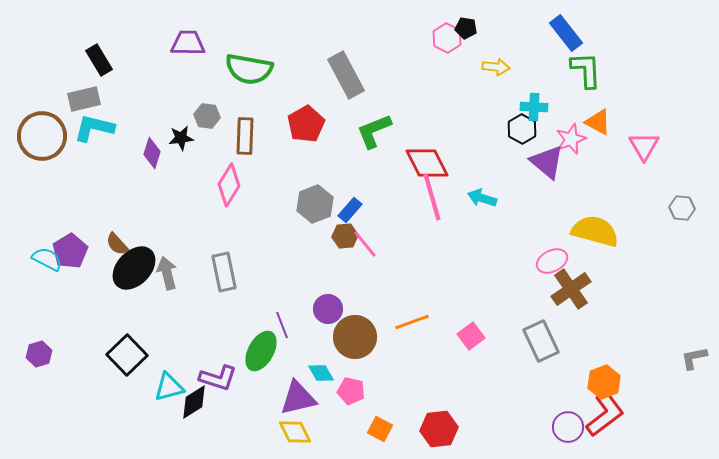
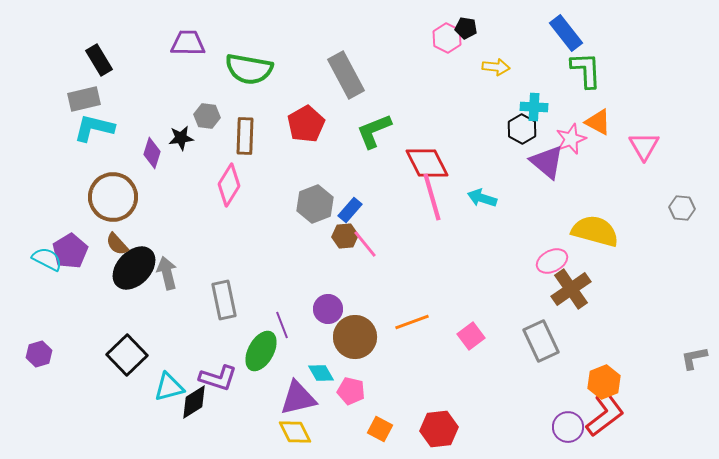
brown circle at (42, 136): moved 71 px right, 61 px down
gray rectangle at (224, 272): moved 28 px down
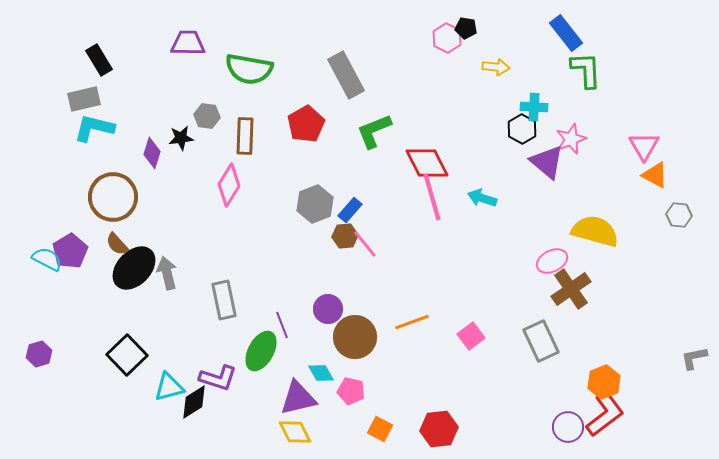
orange triangle at (598, 122): moved 57 px right, 53 px down
gray hexagon at (682, 208): moved 3 px left, 7 px down
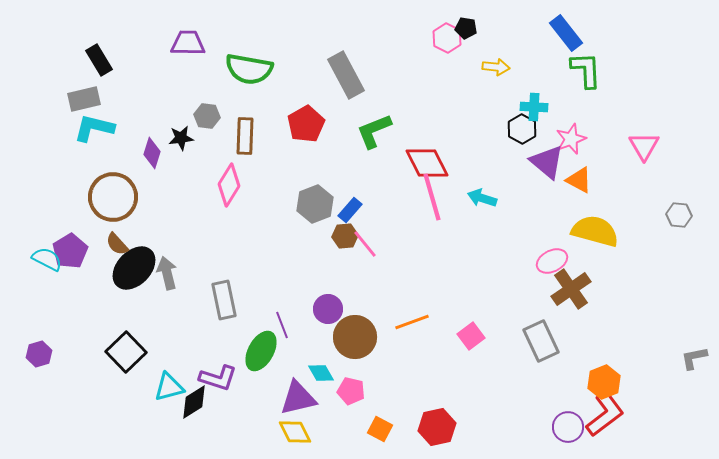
orange triangle at (655, 175): moved 76 px left, 5 px down
black square at (127, 355): moved 1 px left, 3 px up
red hexagon at (439, 429): moved 2 px left, 2 px up; rotated 6 degrees counterclockwise
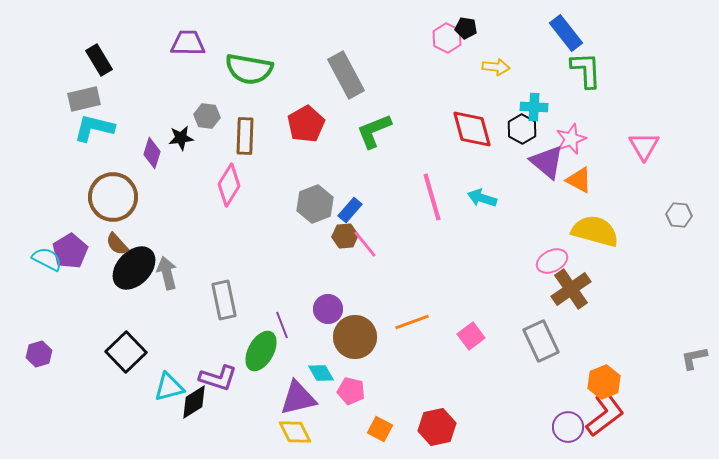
red diamond at (427, 163): moved 45 px right, 34 px up; rotated 12 degrees clockwise
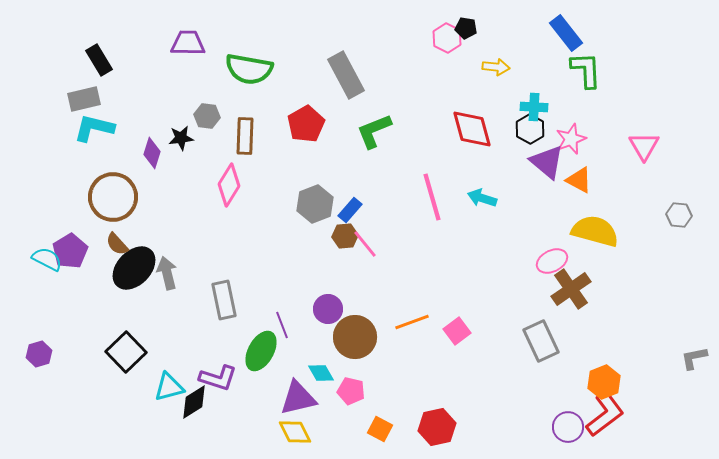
black hexagon at (522, 129): moved 8 px right
pink square at (471, 336): moved 14 px left, 5 px up
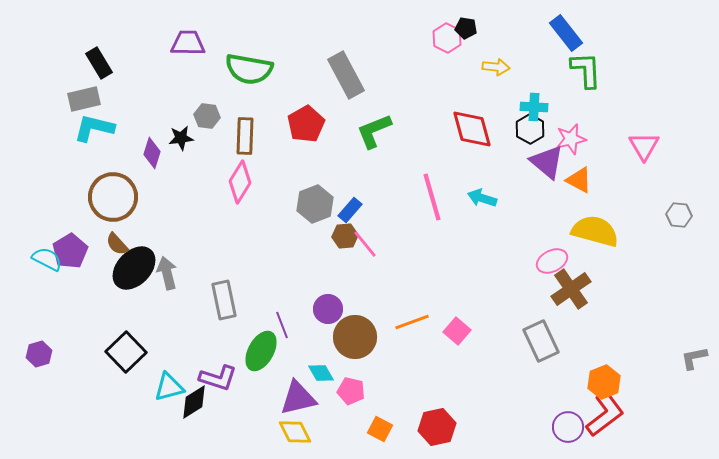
black rectangle at (99, 60): moved 3 px down
pink star at (571, 139): rotated 8 degrees clockwise
pink diamond at (229, 185): moved 11 px right, 3 px up
pink square at (457, 331): rotated 12 degrees counterclockwise
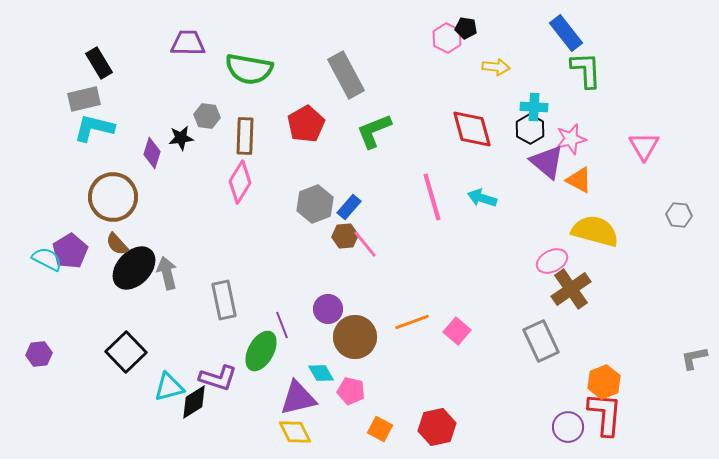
blue rectangle at (350, 210): moved 1 px left, 3 px up
purple hexagon at (39, 354): rotated 10 degrees clockwise
red L-shape at (605, 414): rotated 48 degrees counterclockwise
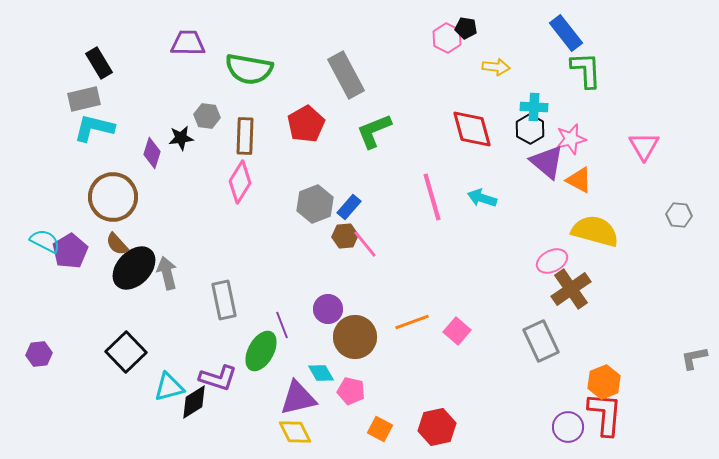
cyan semicircle at (47, 259): moved 2 px left, 18 px up
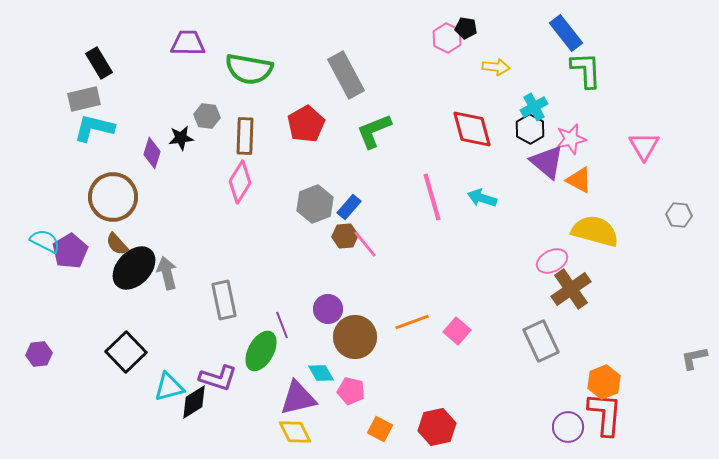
cyan cross at (534, 107): rotated 32 degrees counterclockwise
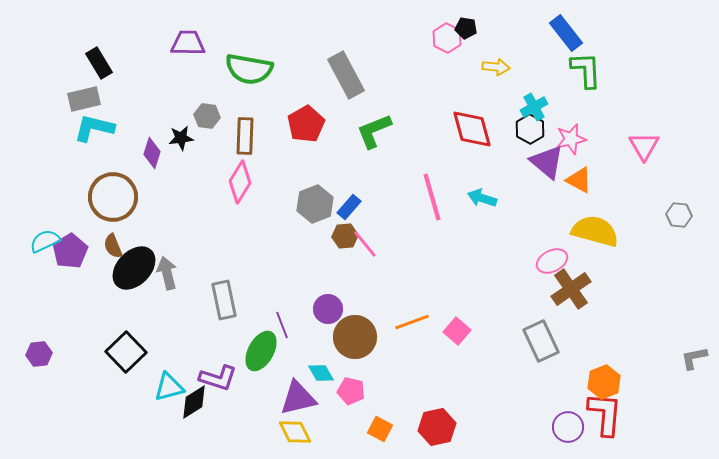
cyan semicircle at (45, 241): rotated 52 degrees counterclockwise
brown semicircle at (117, 244): moved 4 px left, 2 px down; rotated 20 degrees clockwise
